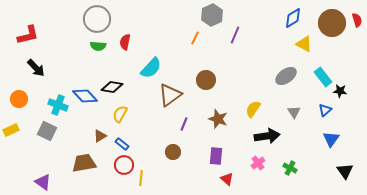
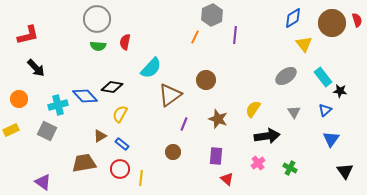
purple line at (235, 35): rotated 18 degrees counterclockwise
orange line at (195, 38): moved 1 px up
yellow triangle at (304, 44): rotated 24 degrees clockwise
cyan cross at (58, 105): rotated 36 degrees counterclockwise
red circle at (124, 165): moved 4 px left, 4 px down
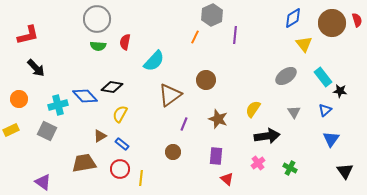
cyan semicircle at (151, 68): moved 3 px right, 7 px up
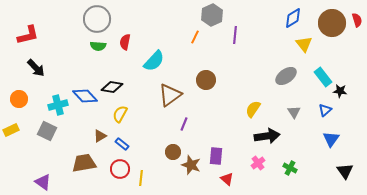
brown star at (218, 119): moved 27 px left, 46 px down
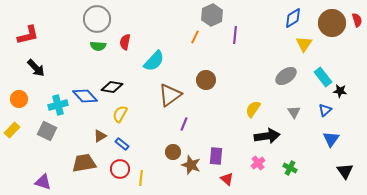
yellow triangle at (304, 44): rotated 12 degrees clockwise
yellow rectangle at (11, 130): moved 1 px right; rotated 21 degrees counterclockwise
purple triangle at (43, 182): rotated 18 degrees counterclockwise
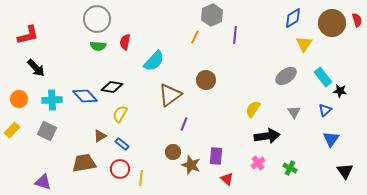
cyan cross at (58, 105): moved 6 px left, 5 px up; rotated 12 degrees clockwise
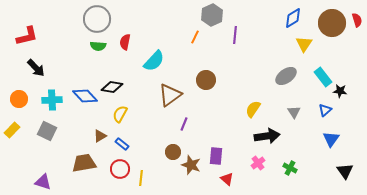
red L-shape at (28, 35): moved 1 px left, 1 px down
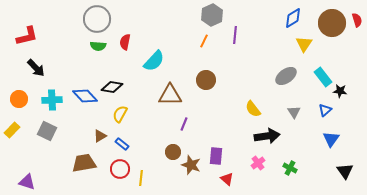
orange line at (195, 37): moved 9 px right, 4 px down
brown triangle at (170, 95): rotated 35 degrees clockwise
yellow semicircle at (253, 109): rotated 72 degrees counterclockwise
purple triangle at (43, 182): moved 16 px left
